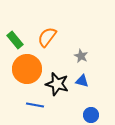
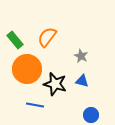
black star: moved 2 px left
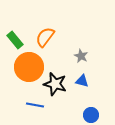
orange semicircle: moved 2 px left
orange circle: moved 2 px right, 2 px up
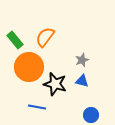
gray star: moved 1 px right, 4 px down; rotated 24 degrees clockwise
blue line: moved 2 px right, 2 px down
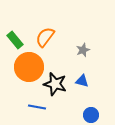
gray star: moved 1 px right, 10 px up
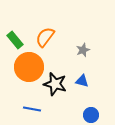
blue line: moved 5 px left, 2 px down
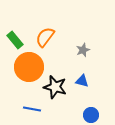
black star: moved 3 px down
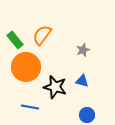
orange semicircle: moved 3 px left, 2 px up
orange circle: moved 3 px left
blue line: moved 2 px left, 2 px up
blue circle: moved 4 px left
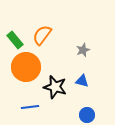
blue line: rotated 18 degrees counterclockwise
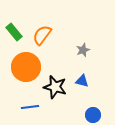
green rectangle: moved 1 px left, 8 px up
blue circle: moved 6 px right
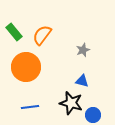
black star: moved 16 px right, 16 px down
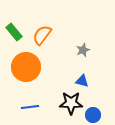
black star: rotated 15 degrees counterclockwise
